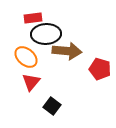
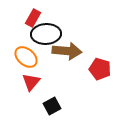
red rectangle: rotated 54 degrees counterclockwise
black square: rotated 24 degrees clockwise
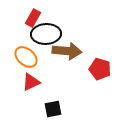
red triangle: rotated 24 degrees clockwise
black square: moved 1 px right, 3 px down; rotated 18 degrees clockwise
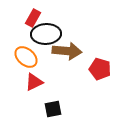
red triangle: moved 3 px right
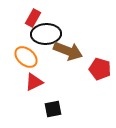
brown arrow: moved 1 px right; rotated 16 degrees clockwise
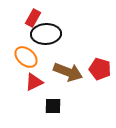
brown arrow: moved 21 px down
black square: moved 3 px up; rotated 12 degrees clockwise
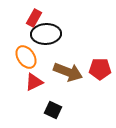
red rectangle: moved 1 px right
orange ellipse: rotated 15 degrees clockwise
red pentagon: rotated 15 degrees counterclockwise
black square: moved 4 px down; rotated 24 degrees clockwise
